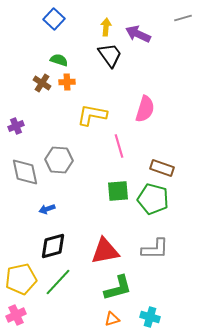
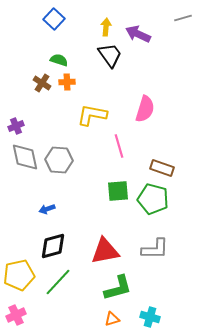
gray diamond: moved 15 px up
yellow pentagon: moved 2 px left, 4 px up
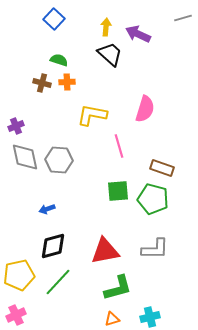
black trapezoid: moved 1 px up; rotated 12 degrees counterclockwise
brown cross: rotated 18 degrees counterclockwise
cyan cross: rotated 30 degrees counterclockwise
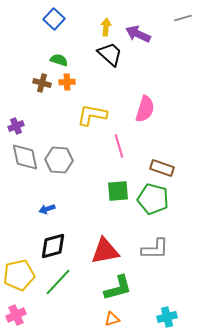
cyan cross: moved 17 px right
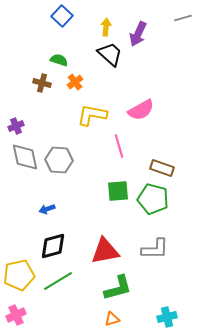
blue square: moved 8 px right, 3 px up
purple arrow: rotated 90 degrees counterclockwise
orange cross: moved 8 px right; rotated 35 degrees counterclockwise
pink semicircle: moved 4 px left, 1 px down; rotated 44 degrees clockwise
green line: moved 1 px up; rotated 16 degrees clockwise
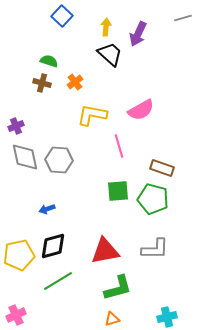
green semicircle: moved 10 px left, 1 px down
yellow pentagon: moved 20 px up
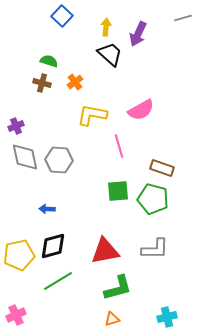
blue arrow: rotated 21 degrees clockwise
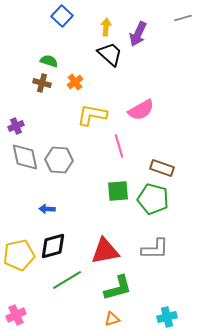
green line: moved 9 px right, 1 px up
